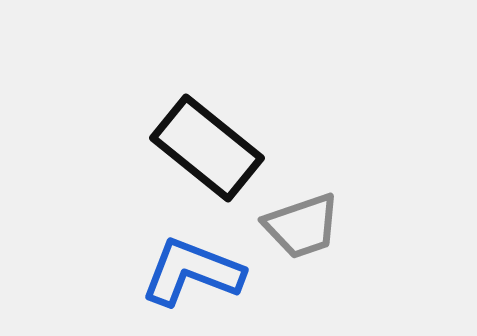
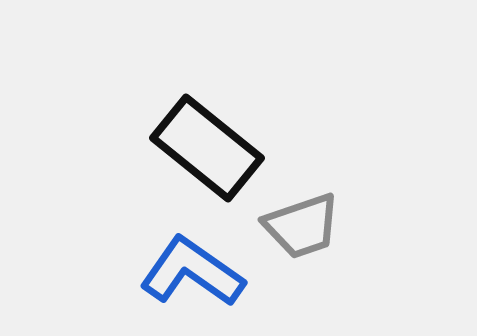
blue L-shape: rotated 14 degrees clockwise
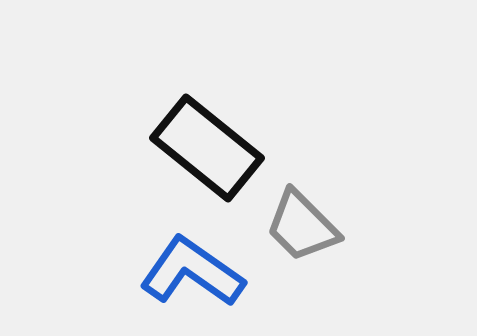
gray trapezoid: rotated 64 degrees clockwise
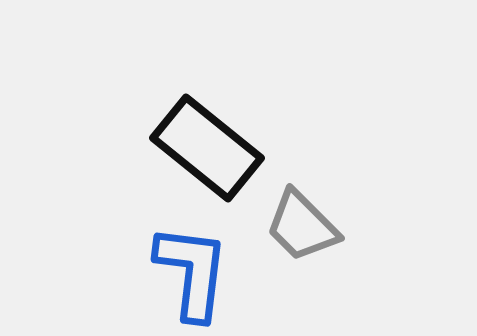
blue L-shape: rotated 62 degrees clockwise
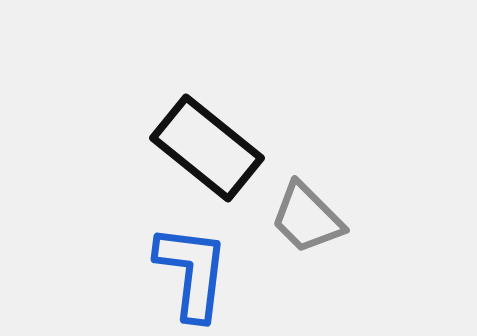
gray trapezoid: moved 5 px right, 8 px up
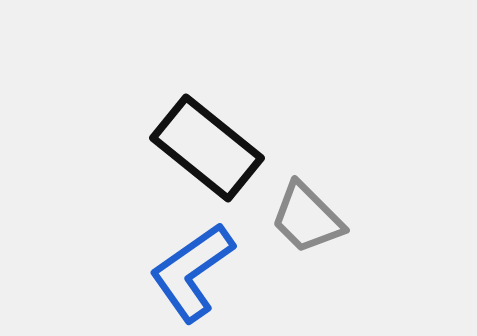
blue L-shape: rotated 132 degrees counterclockwise
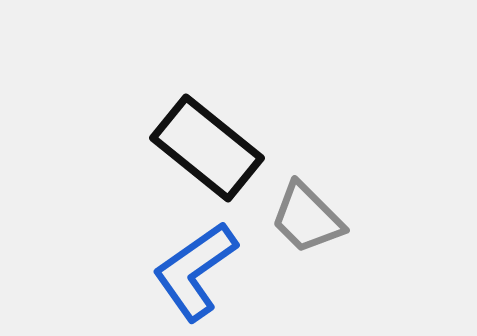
blue L-shape: moved 3 px right, 1 px up
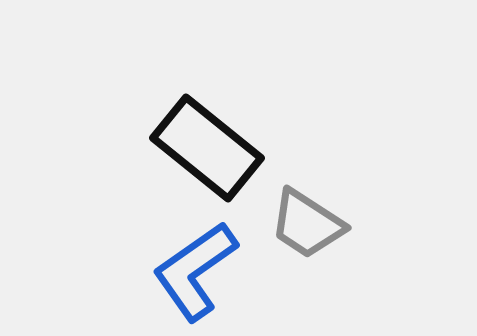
gray trapezoid: moved 6 px down; rotated 12 degrees counterclockwise
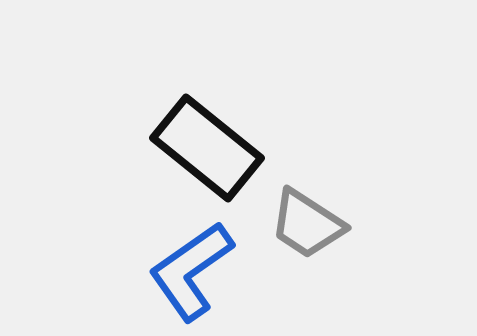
blue L-shape: moved 4 px left
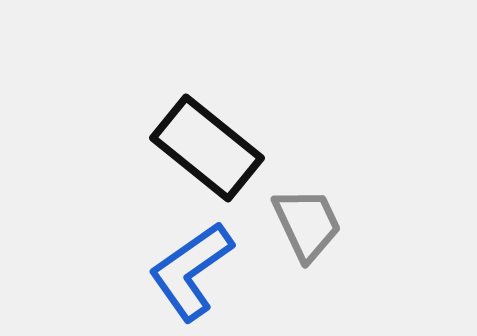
gray trapezoid: rotated 148 degrees counterclockwise
